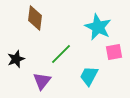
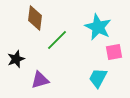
green line: moved 4 px left, 14 px up
cyan trapezoid: moved 9 px right, 2 px down
purple triangle: moved 2 px left, 1 px up; rotated 36 degrees clockwise
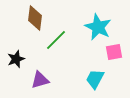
green line: moved 1 px left
cyan trapezoid: moved 3 px left, 1 px down
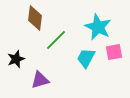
cyan trapezoid: moved 9 px left, 21 px up
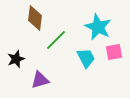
cyan trapezoid: rotated 125 degrees clockwise
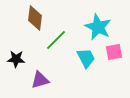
black star: rotated 24 degrees clockwise
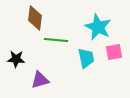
green line: rotated 50 degrees clockwise
cyan trapezoid: rotated 15 degrees clockwise
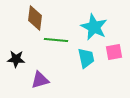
cyan star: moved 4 px left
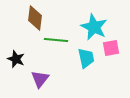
pink square: moved 3 px left, 4 px up
black star: rotated 18 degrees clockwise
purple triangle: moved 1 px up; rotated 36 degrees counterclockwise
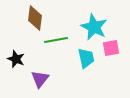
green line: rotated 15 degrees counterclockwise
